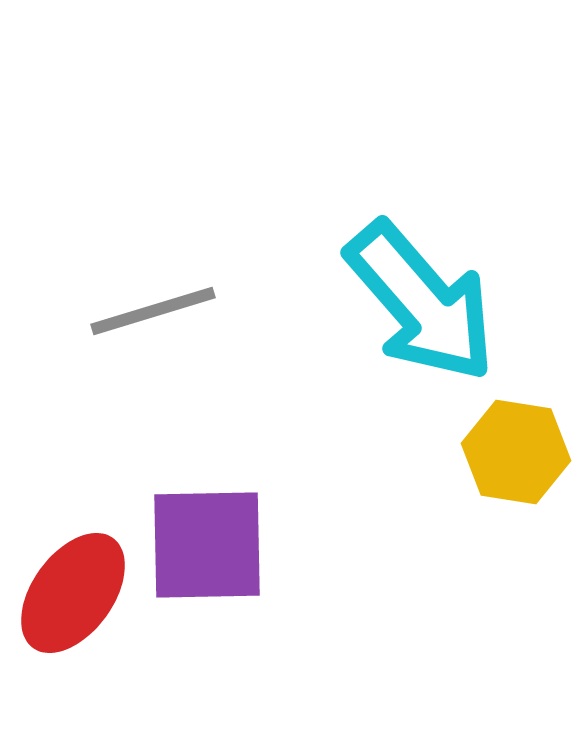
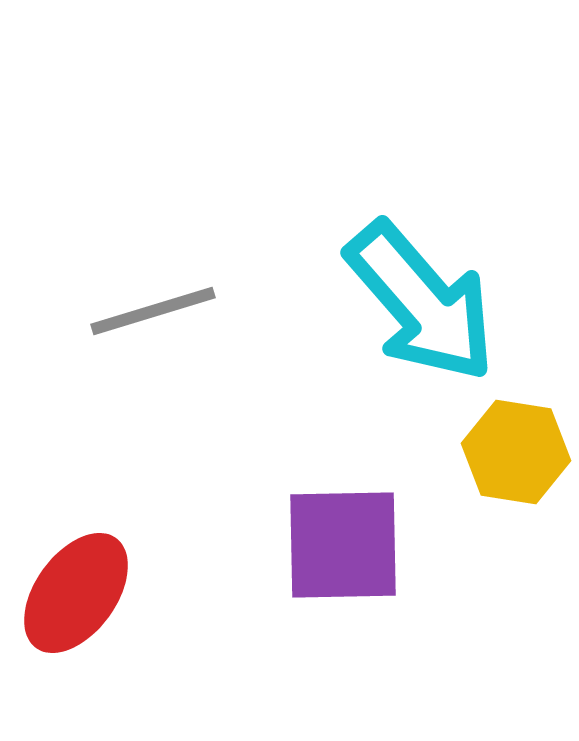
purple square: moved 136 px right
red ellipse: moved 3 px right
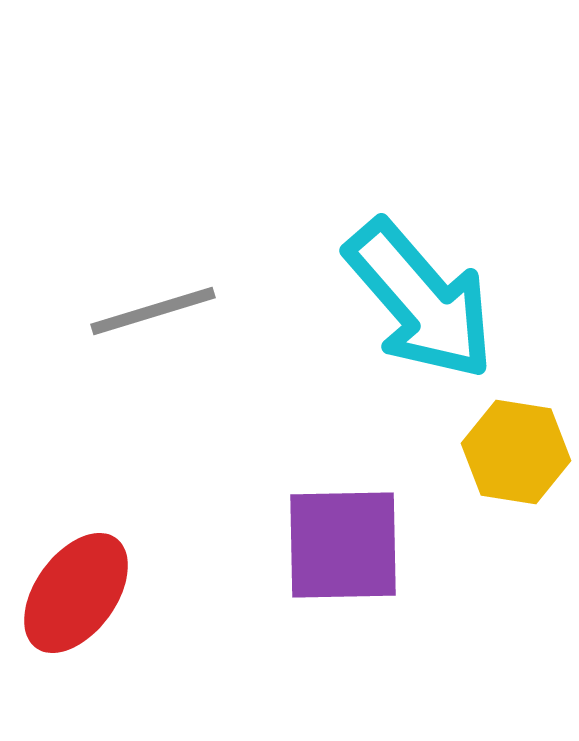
cyan arrow: moved 1 px left, 2 px up
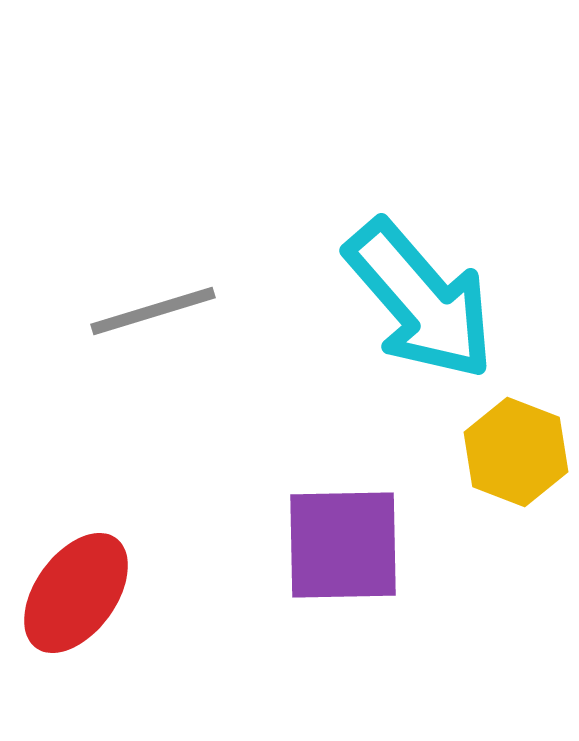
yellow hexagon: rotated 12 degrees clockwise
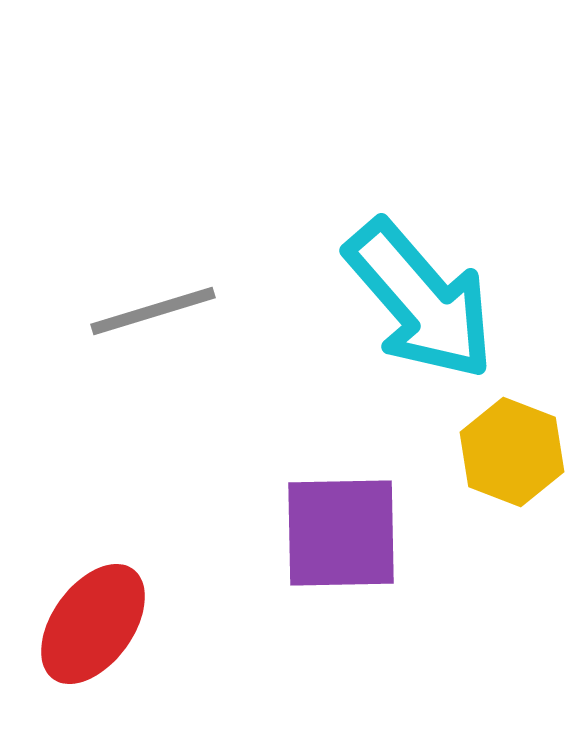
yellow hexagon: moved 4 px left
purple square: moved 2 px left, 12 px up
red ellipse: moved 17 px right, 31 px down
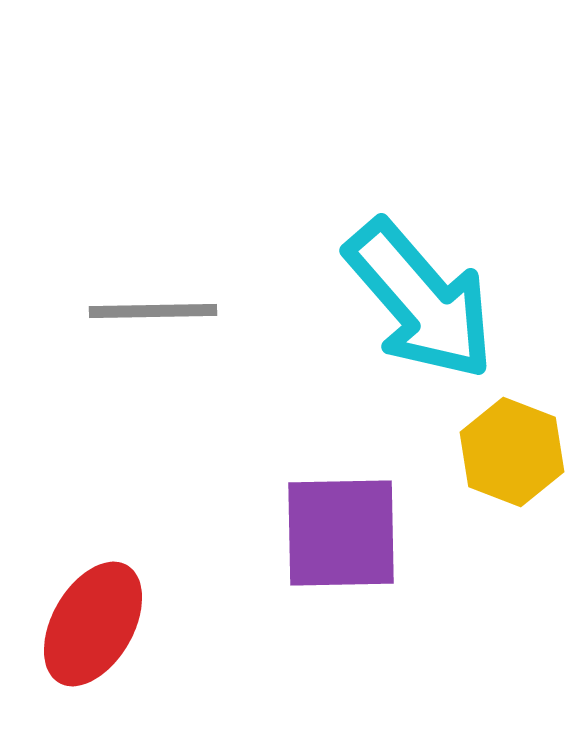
gray line: rotated 16 degrees clockwise
red ellipse: rotated 6 degrees counterclockwise
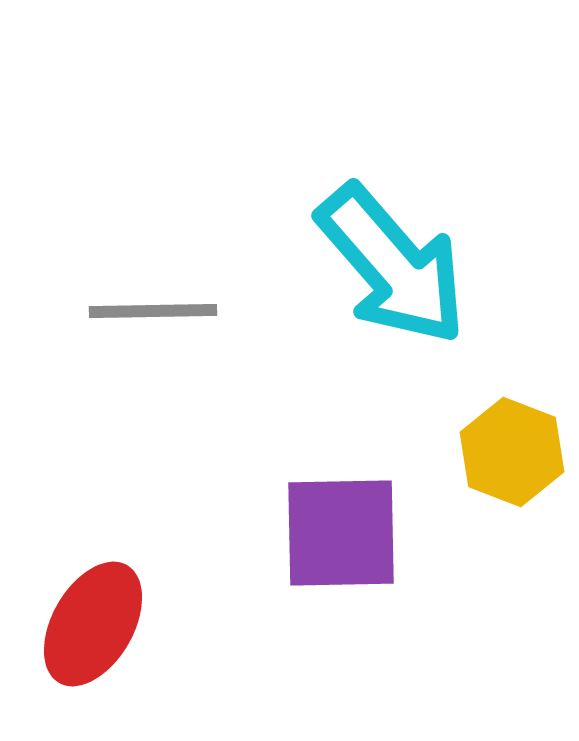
cyan arrow: moved 28 px left, 35 px up
